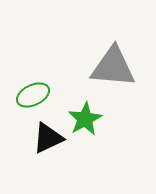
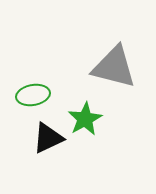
gray triangle: moved 1 px right; rotated 9 degrees clockwise
green ellipse: rotated 16 degrees clockwise
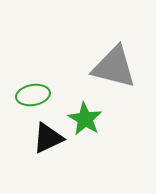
green star: rotated 12 degrees counterclockwise
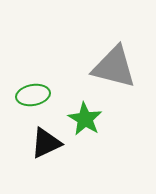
black triangle: moved 2 px left, 5 px down
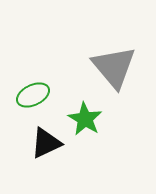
gray triangle: rotated 36 degrees clockwise
green ellipse: rotated 16 degrees counterclockwise
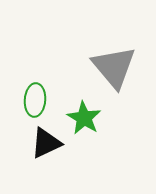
green ellipse: moved 2 px right, 5 px down; rotated 60 degrees counterclockwise
green star: moved 1 px left, 1 px up
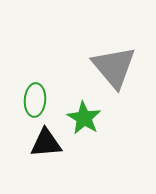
black triangle: rotated 20 degrees clockwise
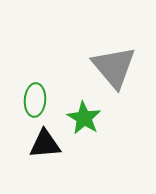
black triangle: moved 1 px left, 1 px down
